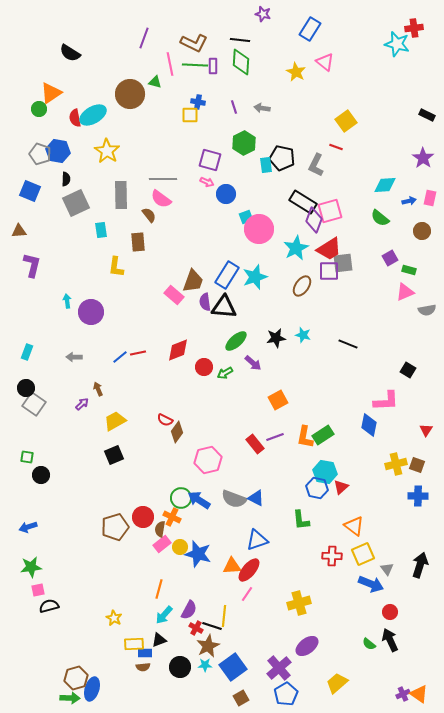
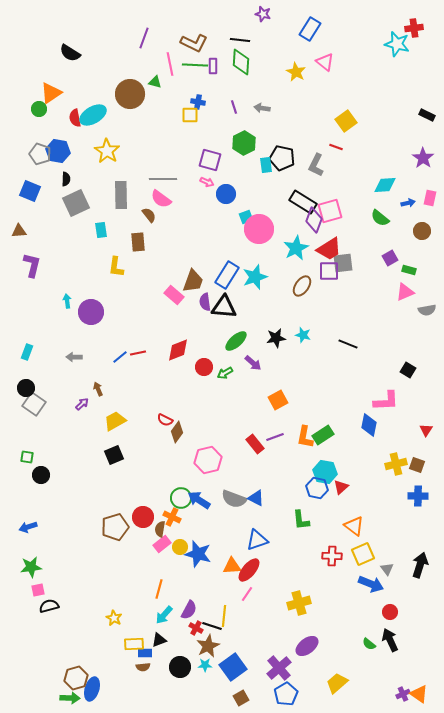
blue arrow at (409, 201): moved 1 px left, 2 px down
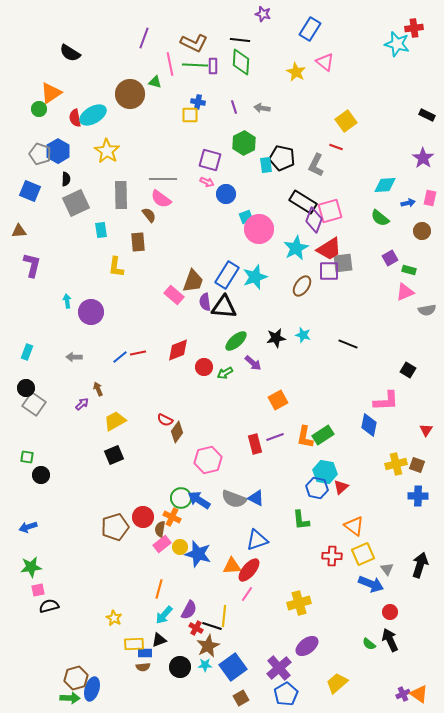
blue hexagon at (58, 151): rotated 20 degrees clockwise
red rectangle at (255, 444): rotated 24 degrees clockwise
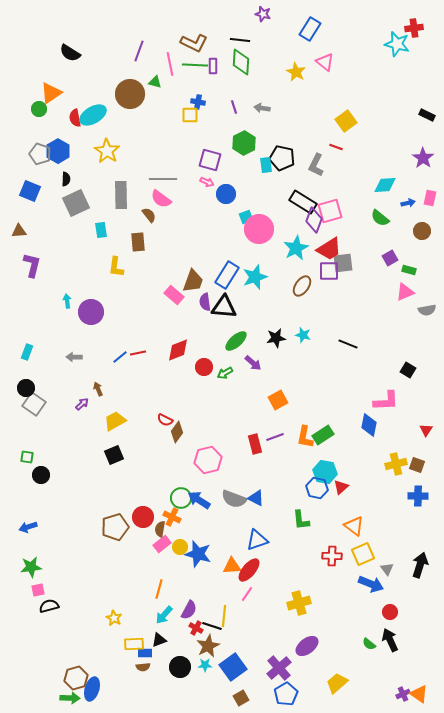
purple line at (144, 38): moved 5 px left, 13 px down
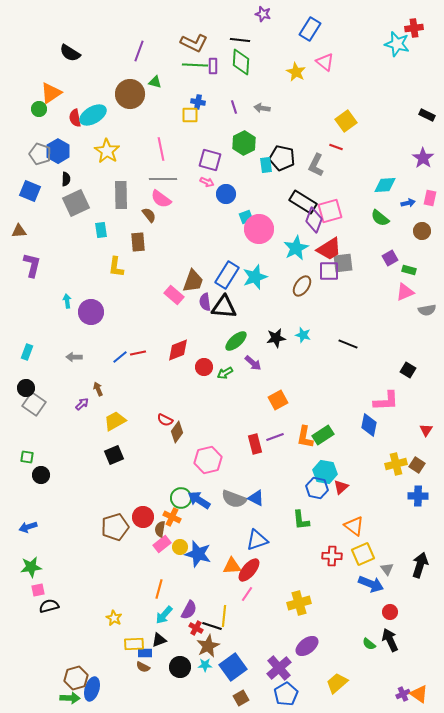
pink line at (170, 64): moved 9 px left, 85 px down
brown square at (417, 465): rotated 14 degrees clockwise
brown semicircle at (143, 667): rotated 32 degrees clockwise
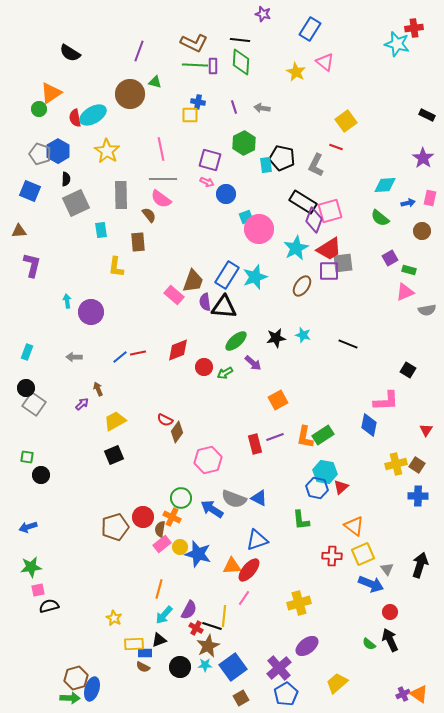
blue triangle at (256, 498): moved 3 px right
blue arrow at (199, 500): moved 13 px right, 9 px down
pink line at (247, 594): moved 3 px left, 4 px down
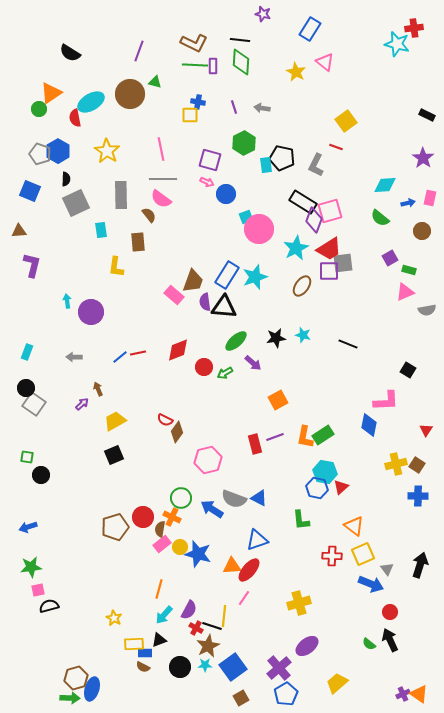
cyan ellipse at (93, 115): moved 2 px left, 13 px up
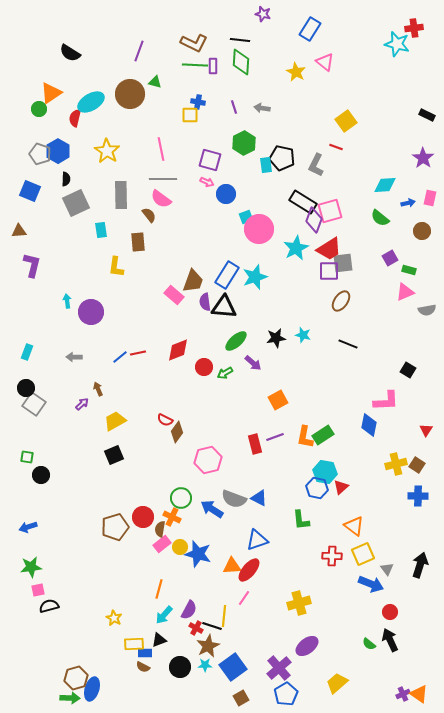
red semicircle at (75, 118): rotated 24 degrees clockwise
brown ellipse at (302, 286): moved 39 px right, 15 px down
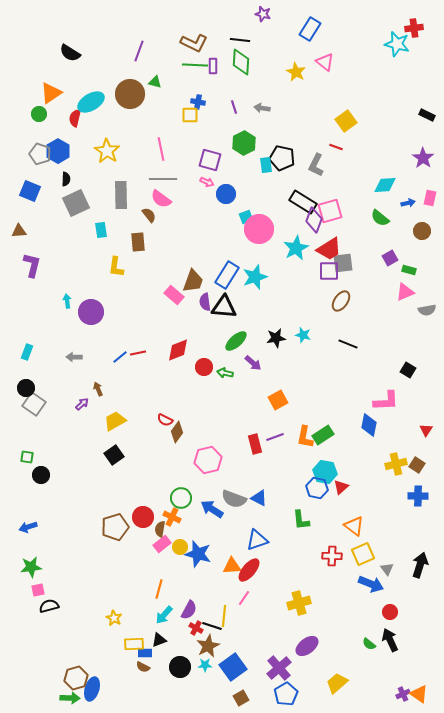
green circle at (39, 109): moved 5 px down
green arrow at (225, 373): rotated 42 degrees clockwise
black square at (114, 455): rotated 12 degrees counterclockwise
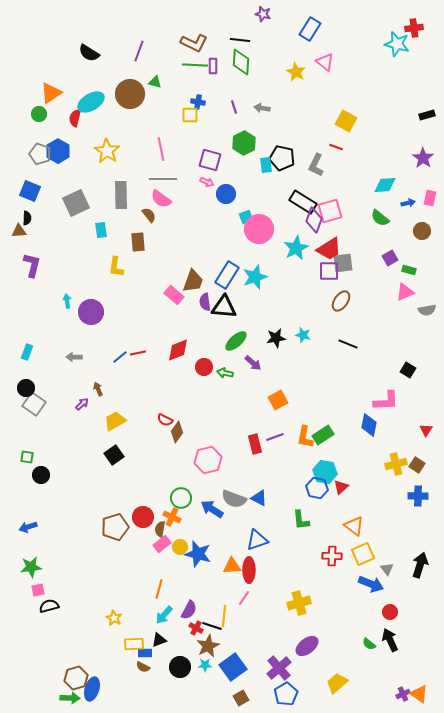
black semicircle at (70, 53): moved 19 px right
black rectangle at (427, 115): rotated 42 degrees counterclockwise
yellow square at (346, 121): rotated 25 degrees counterclockwise
black semicircle at (66, 179): moved 39 px left, 39 px down
red ellipse at (249, 570): rotated 40 degrees counterclockwise
